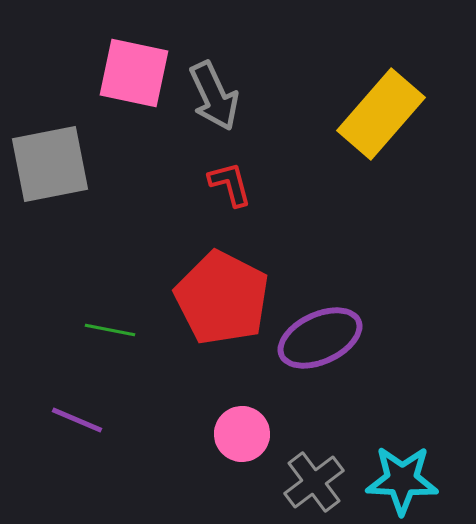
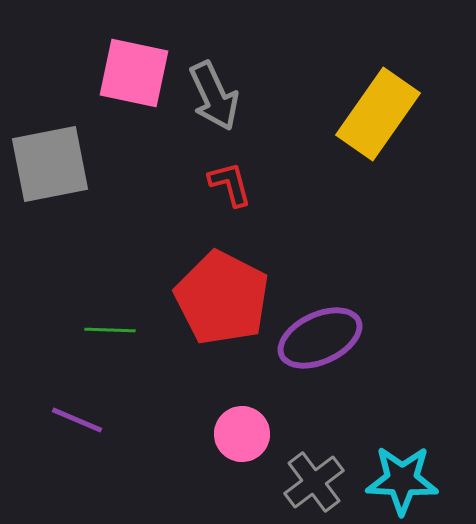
yellow rectangle: moved 3 px left; rotated 6 degrees counterclockwise
green line: rotated 9 degrees counterclockwise
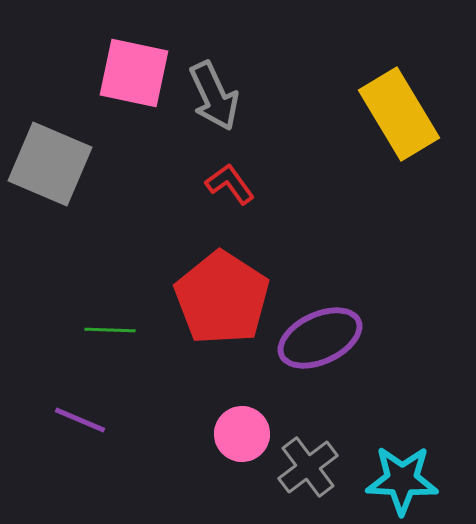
yellow rectangle: moved 21 px right; rotated 66 degrees counterclockwise
gray square: rotated 34 degrees clockwise
red L-shape: rotated 21 degrees counterclockwise
red pentagon: rotated 6 degrees clockwise
purple line: moved 3 px right
gray cross: moved 6 px left, 15 px up
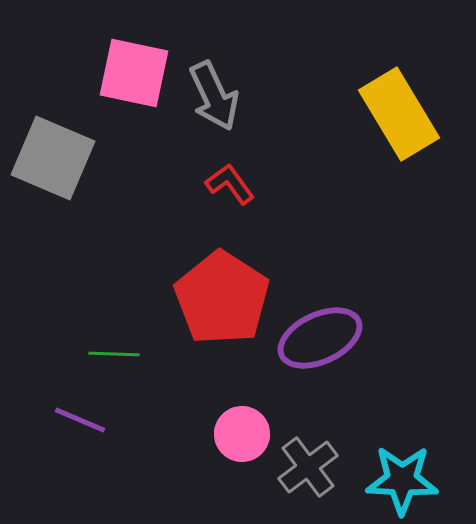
gray square: moved 3 px right, 6 px up
green line: moved 4 px right, 24 px down
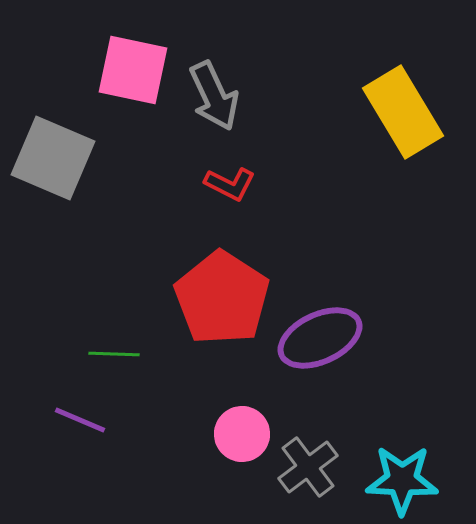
pink square: moved 1 px left, 3 px up
yellow rectangle: moved 4 px right, 2 px up
red L-shape: rotated 153 degrees clockwise
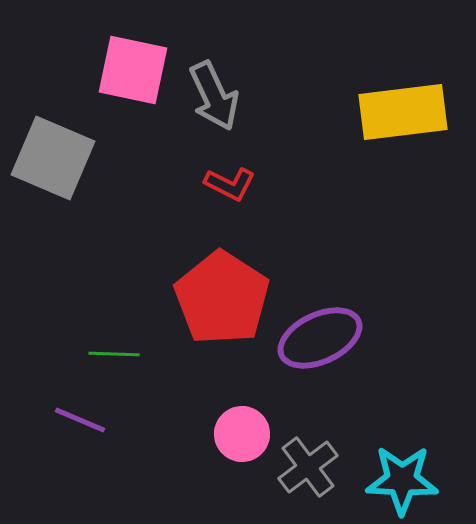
yellow rectangle: rotated 66 degrees counterclockwise
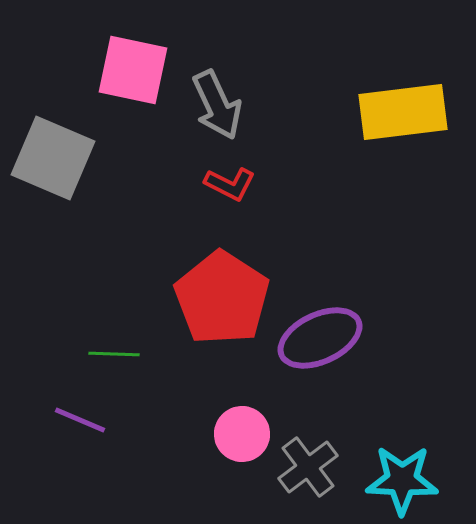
gray arrow: moved 3 px right, 9 px down
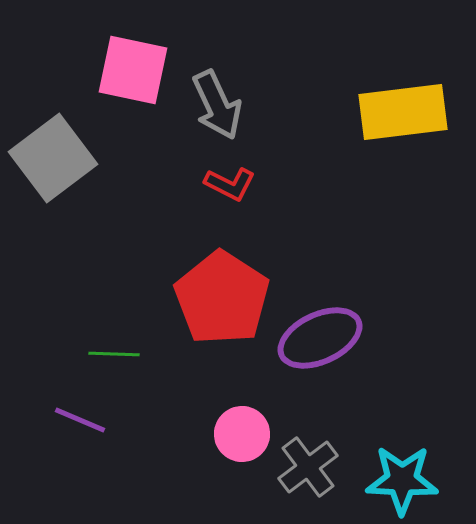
gray square: rotated 30 degrees clockwise
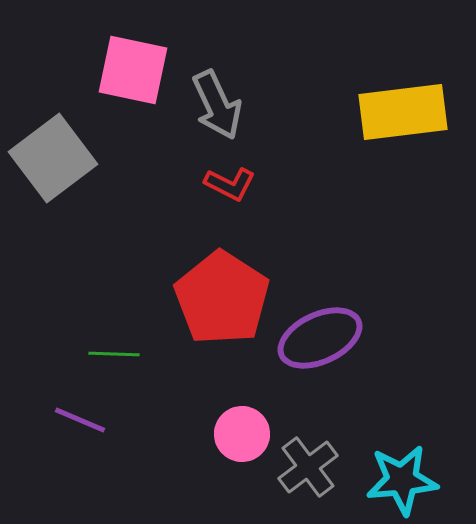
cyan star: rotated 8 degrees counterclockwise
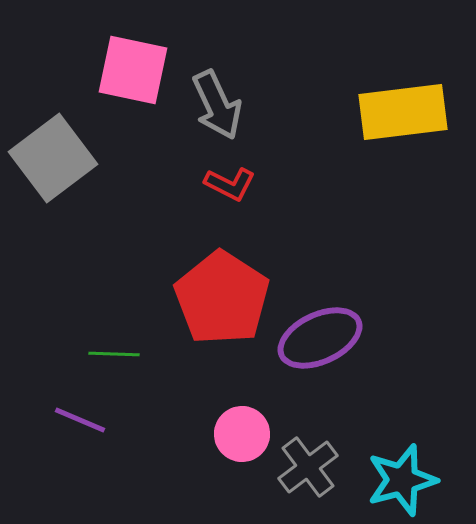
cyan star: rotated 10 degrees counterclockwise
